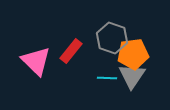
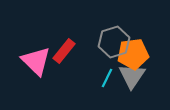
gray hexagon: moved 2 px right, 4 px down; rotated 24 degrees clockwise
red rectangle: moved 7 px left
cyan line: rotated 66 degrees counterclockwise
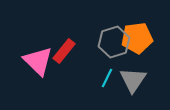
orange pentagon: moved 4 px right, 16 px up
pink triangle: moved 2 px right
gray triangle: moved 1 px right, 4 px down
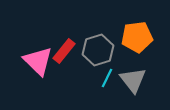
orange pentagon: moved 1 px up
gray hexagon: moved 16 px left, 8 px down
gray triangle: rotated 12 degrees counterclockwise
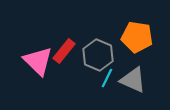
orange pentagon: rotated 16 degrees clockwise
gray hexagon: moved 5 px down; rotated 20 degrees counterclockwise
gray triangle: rotated 28 degrees counterclockwise
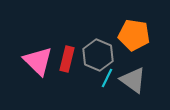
orange pentagon: moved 3 px left, 2 px up
red rectangle: moved 3 px right, 8 px down; rotated 25 degrees counterclockwise
gray triangle: rotated 12 degrees clockwise
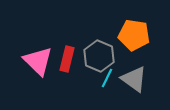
gray hexagon: moved 1 px right, 1 px down
gray triangle: moved 1 px right, 1 px up
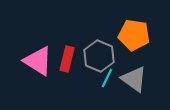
pink triangle: rotated 12 degrees counterclockwise
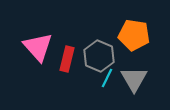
pink triangle: moved 14 px up; rotated 16 degrees clockwise
gray triangle: rotated 24 degrees clockwise
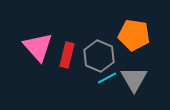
red rectangle: moved 4 px up
cyan line: rotated 36 degrees clockwise
